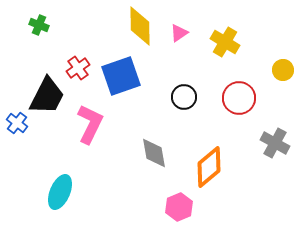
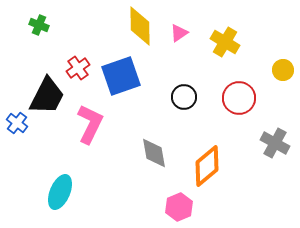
orange diamond: moved 2 px left, 1 px up
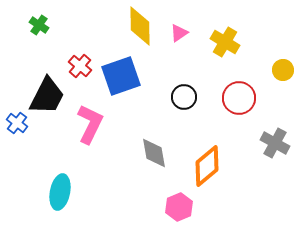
green cross: rotated 12 degrees clockwise
red cross: moved 2 px right, 2 px up; rotated 15 degrees counterclockwise
cyan ellipse: rotated 12 degrees counterclockwise
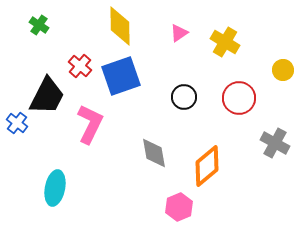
yellow diamond: moved 20 px left
cyan ellipse: moved 5 px left, 4 px up
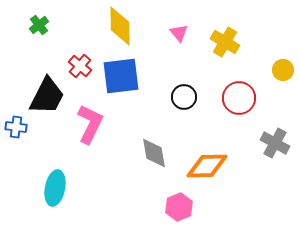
green cross: rotated 18 degrees clockwise
pink triangle: rotated 36 degrees counterclockwise
blue square: rotated 12 degrees clockwise
blue cross: moved 1 px left, 4 px down; rotated 30 degrees counterclockwise
orange diamond: rotated 39 degrees clockwise
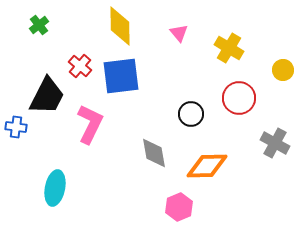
yellow cross: moved 4 px right, 6 px down
black circle: moved 7 px right, 17 px down
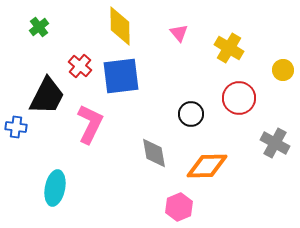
green cross: moved 2 px down
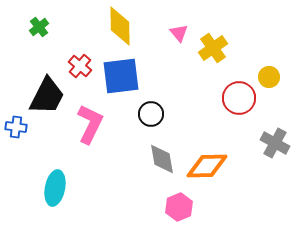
yellow cross: moved 16 px left; rotated 24 degrees clockwise
yellow circle: moved 14 px left, 7 px down
black circle: moved 40 px left
gray diamond: moved 8 px right, 6 px down
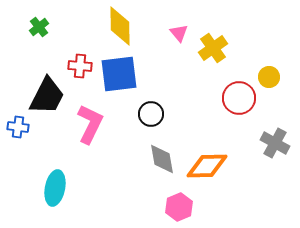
red cross: rotated 35 degrees counterclockwise
blue square: moved 2 px left, 2 px up
blue cross: moved 2 px right
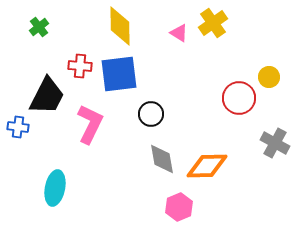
pink triangle: rotated 18 degrees counterclockwise
yellow cross: moved 25 px up
